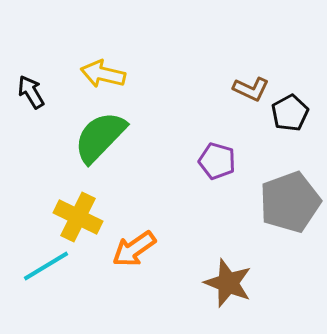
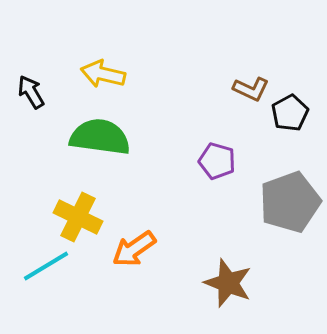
green semicircle: rotated 54 degrees clockwise
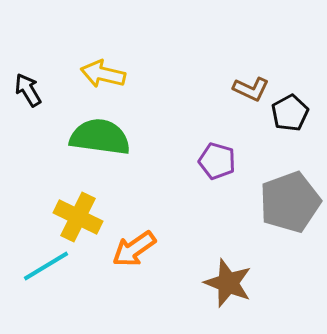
black arrow: moved 3 px left, 2 px up
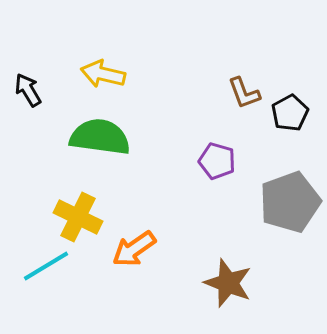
brown L-shape: moved 7 px left, 4 px down; rotated 45 degrees clockwise
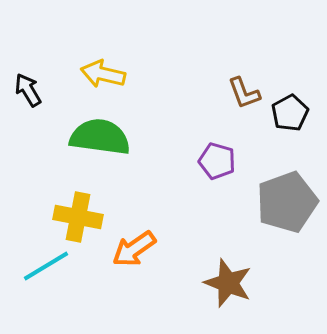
gray pentagon: moved 3 px left
yellow cross: rotated 15 degrees counterclockwise
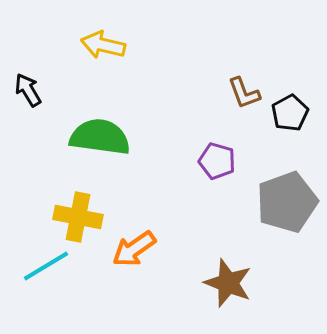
yellow arrow: moved 29 px up
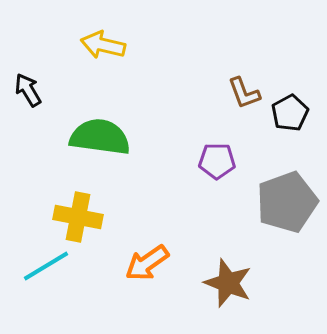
purple pentagon: rotated 15 degrees counterclockwise
orange arrow: moved 13 px right, 14 px down
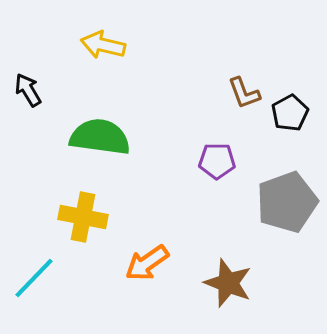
yellow cross: moved 5 px right
cyan line: moved 12 px left, 12 px down; rotated 15 degrees counterclockwise
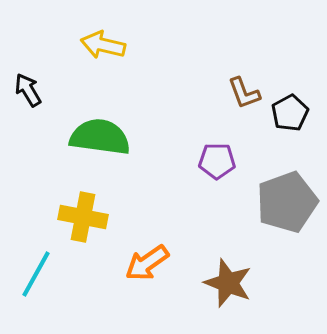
cyan line: moved 2 px right, 4 px up; rotated 15 degrees counterclockwise
